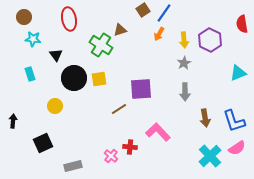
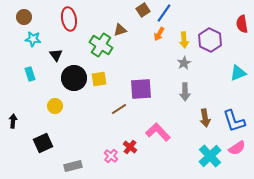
red cross: rotated 32 degrees clockwise
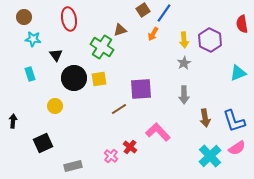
orange arrow: moved 6 px left
green cross: moved 1 px right, 2 px down
gray arrow: moved 1 px left, 3 px down
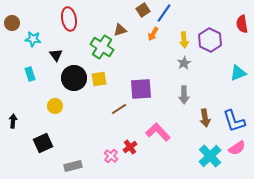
brown circle: moved 12 px left, 6 px down
red cross: rotated 16 degrees clockwise
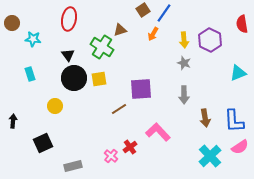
red ellipse: rotated 20 degrees clockwise
black triangle: moved 12 px right
gray star: rotated 24 degrees counterclockwise
blue L-shape: rotated 15 degrees clockwise
pink semicircle: moved 3 px right, 1 px up
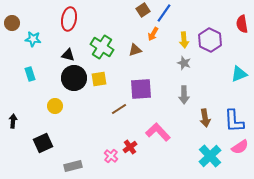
brown triangle: moved 15 px right, 20 px down
black triangle: rotated 40 degrees counterclockwise
cyan triangle: moved 1 px right, 1 px down
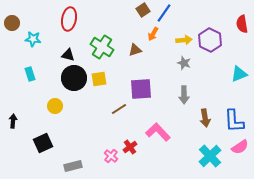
yellow arrow: rotated 91 degrees counterclockwise
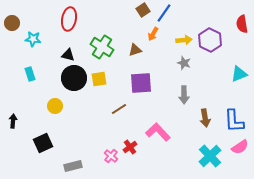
purple square: moved 6 px up
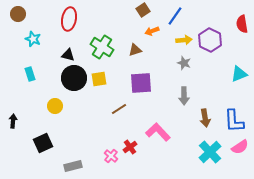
blue line: moved 11 px right, 3 px down
brown circle: moved 6 px right, 9 px up
orange arrow: moved 1 px left, 3 px up; rotated 40 degrees clockwise
cyan star: rotated 14 degrees clockwise
gray arrow: moved 1 px down
cyan cross: moved 4 px up
